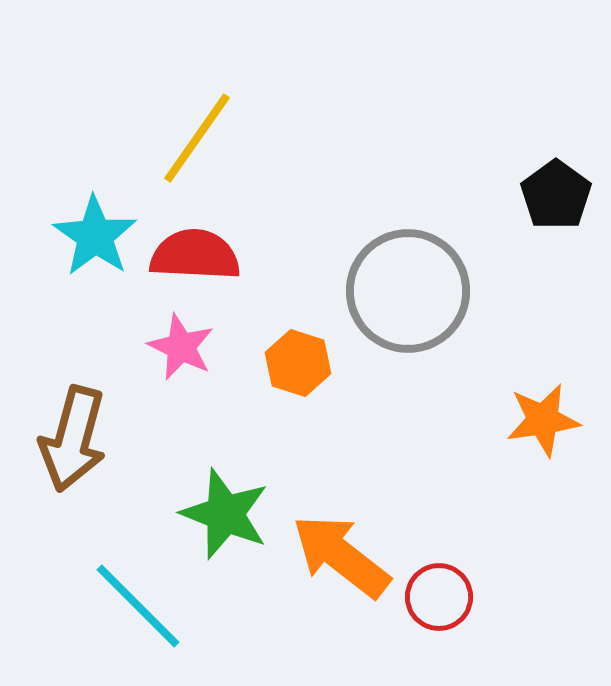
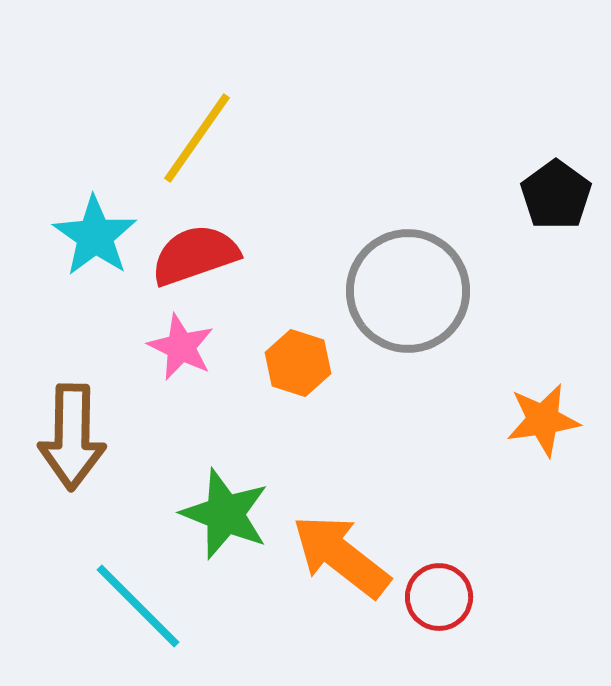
red semicircle: rotated 22 degrees counterclockwise
brown arrow: moved 1 px left, 2 px up; rotated 14 degrees counterclockwise
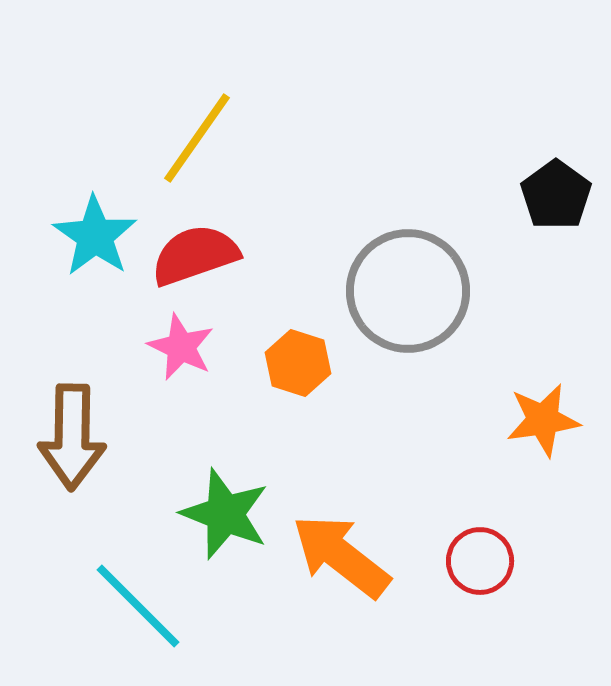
red circle: moved 41 px right, 36 px up
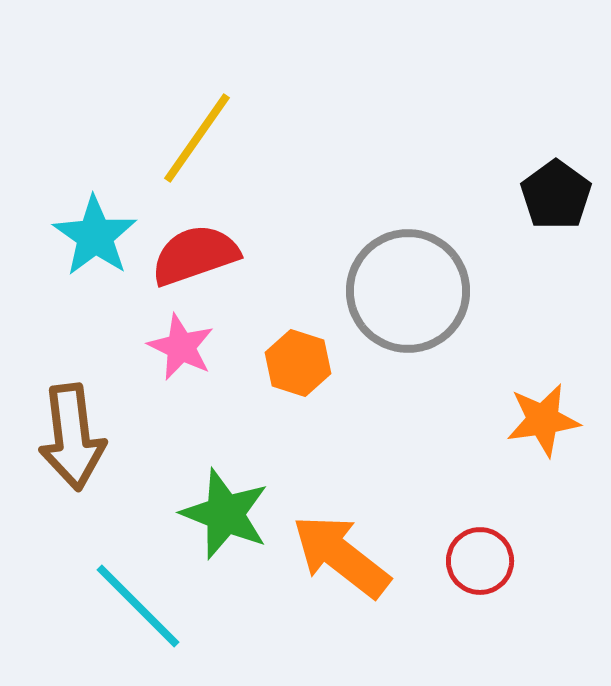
brown arrow: rotated 8 degrees counterclockwise
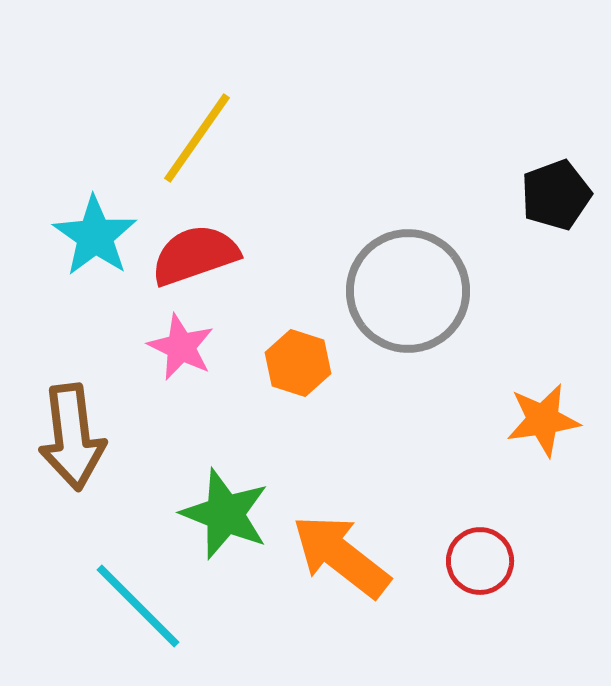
black pentagon: rotated 16 degrees clockwise
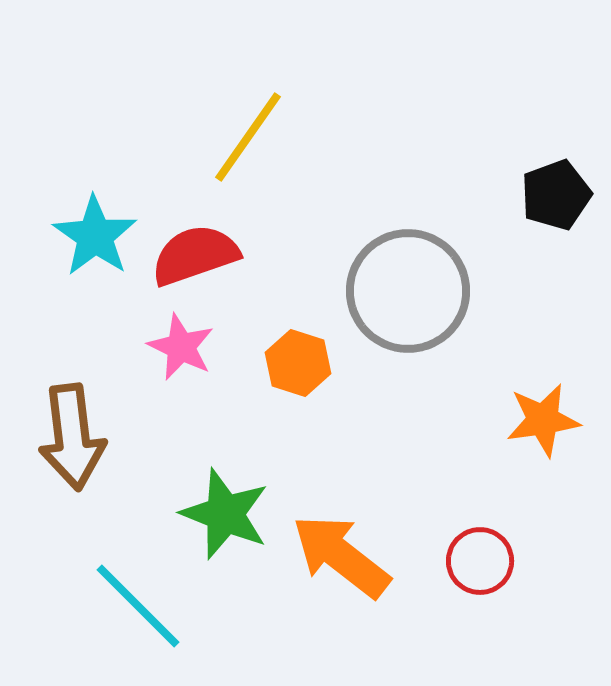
yellow line: moved 51 px right, 1 px up
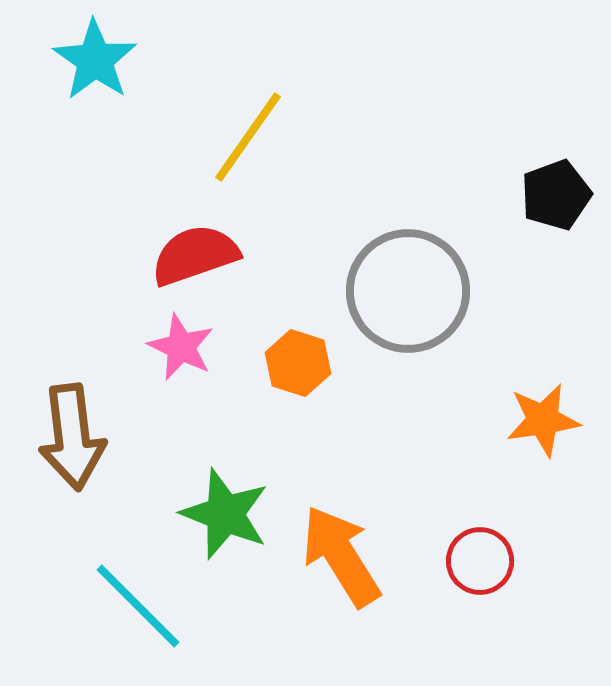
cyan star: moved 176 px up
orange arrow: rotated 20 degrees clockwise
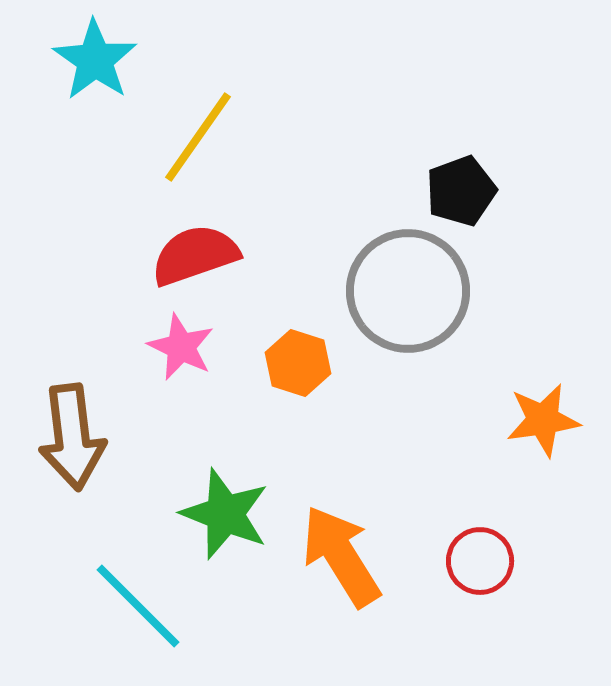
yellow line: moved 50 px left
black pentagon: moved 95 px left, 4 px up
